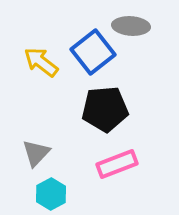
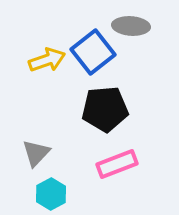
yellow arrow: moved 6 px right, 2 px up; rotated 123 degrees clockwise
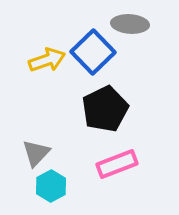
gray ellipse: moved 1 px left, 2 px up
blue square: rotated 6 degrees counterclockwise
black pentagon: rotated 21 degrees counterclockwise
cyan hexagon: moved 8 px up
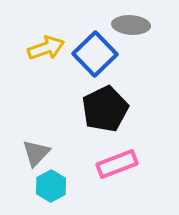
gray ellipse: moved 1 px right, 1 px down
blue square: moved 2 px right, 2 px down
yellow arrow: moved 1 px left, 12 px up
